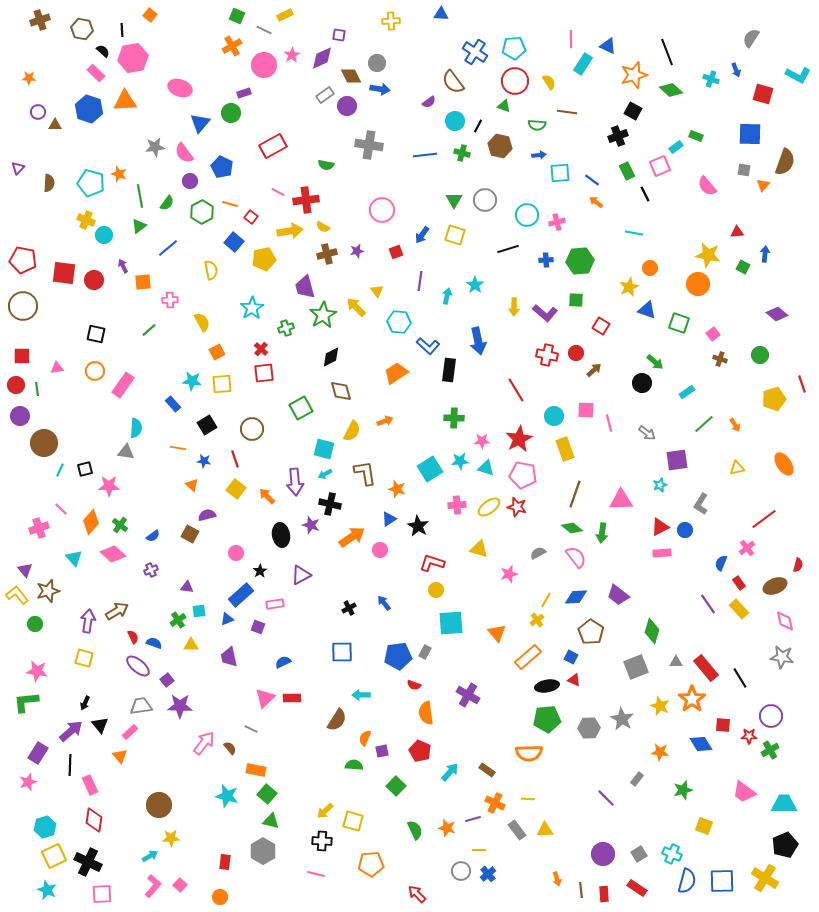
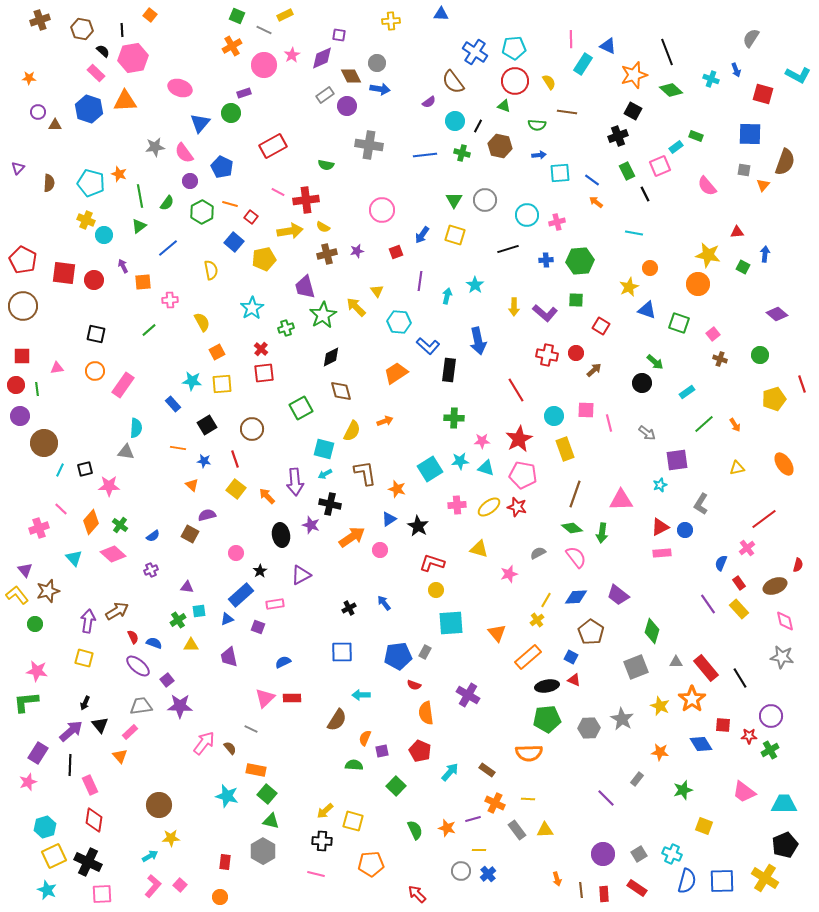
red pentagon at (23, 260): rotated 16 degrees clockwise
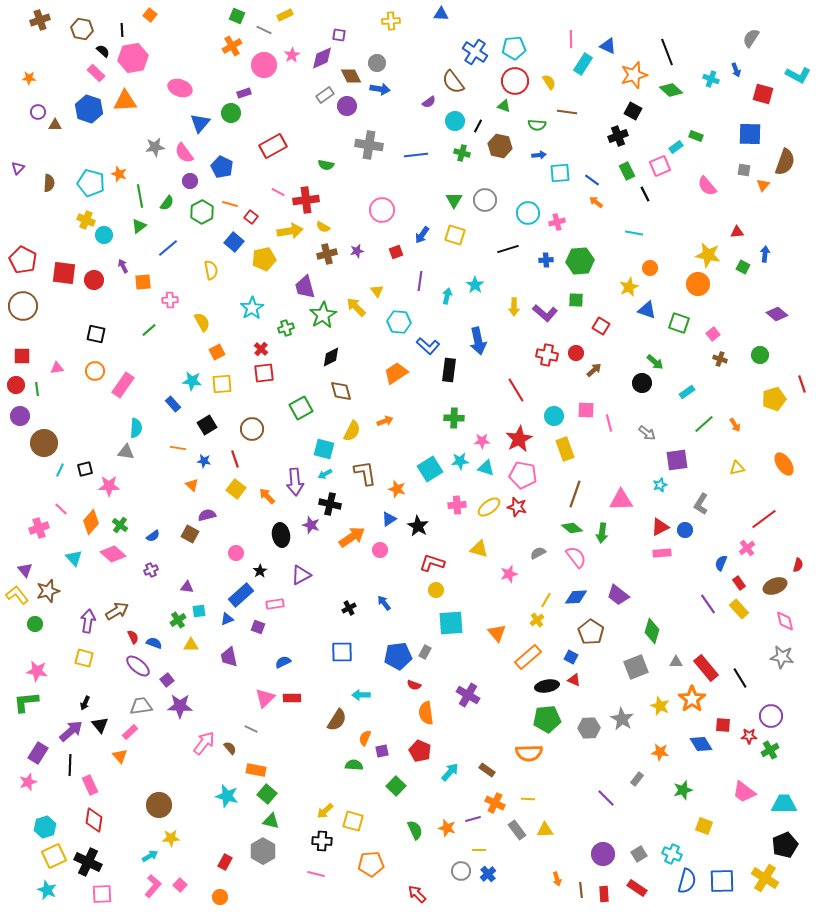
blue line at (425, 155): moved 9 px left
cyan circle at (527, 215): moved 1 px right, 2 px up
red rectangle at (225, 862): rotated 21 degrees clockwise
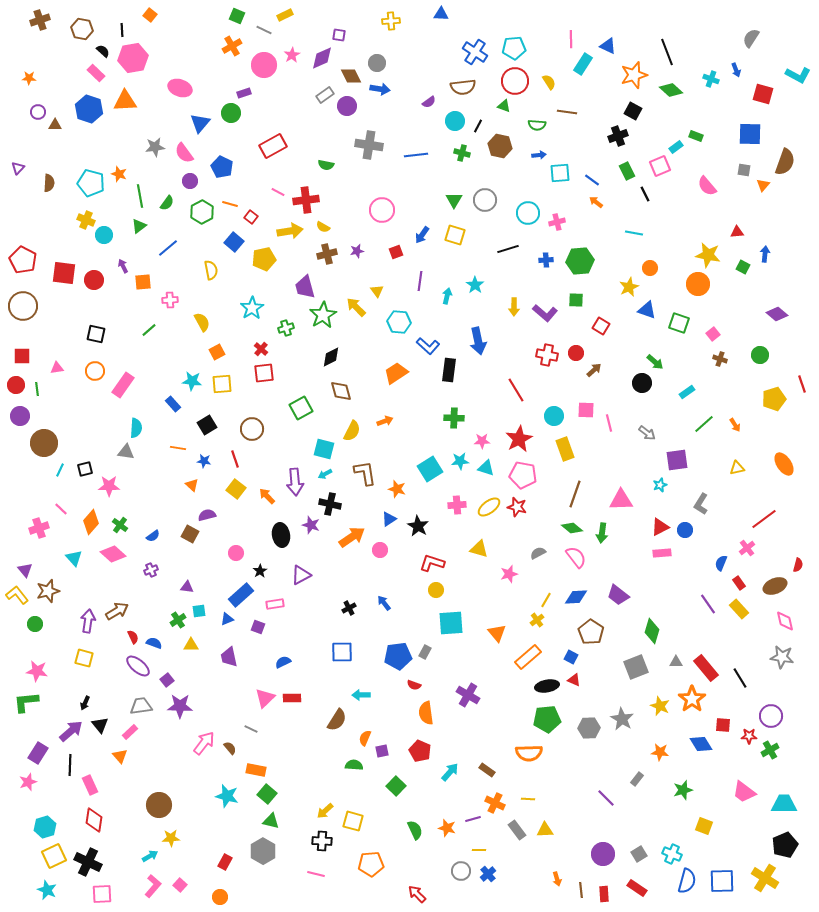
brown semicircle at (453, 82): moved 10 px right, 5 px down; rotated 60 degrees counterclockwise
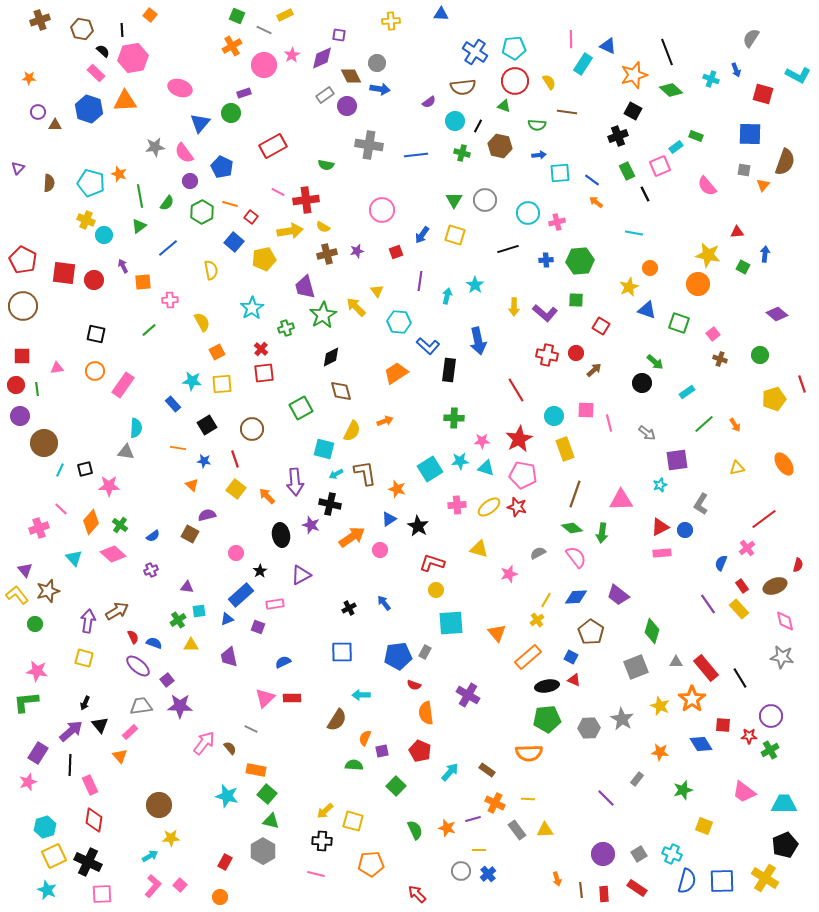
cyan arrow at (325, 474): moved 11 px right
red rectangle at (739, 583): moved 3 px right, 3 px down
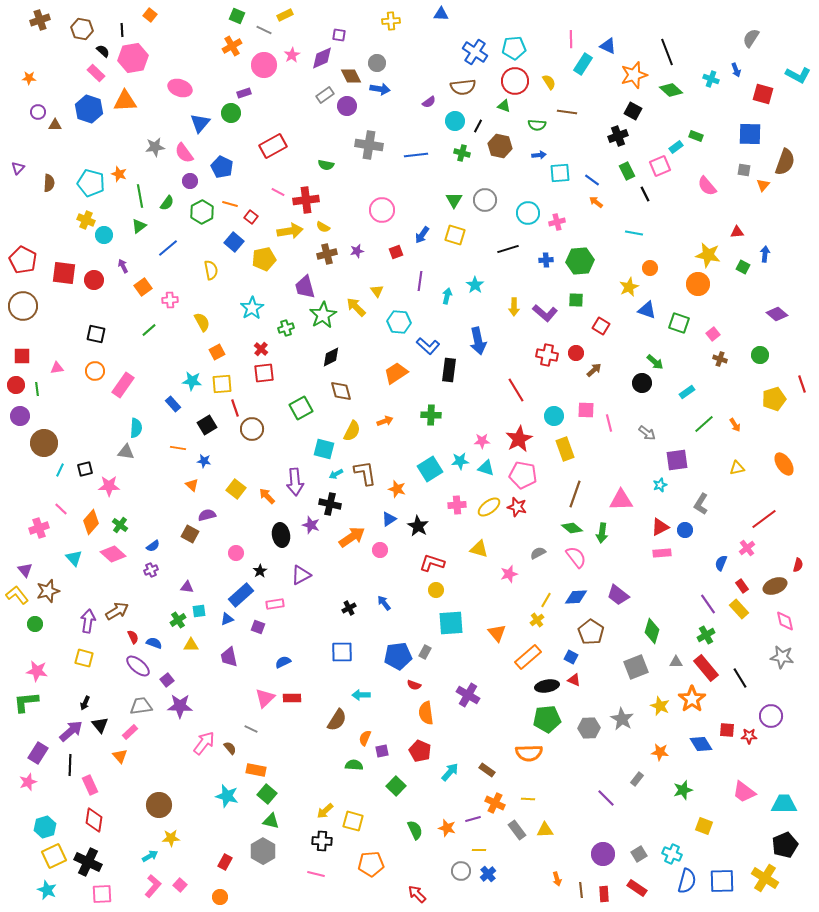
orange square at (143, 282): moved 5 px down; rotated 30 degrees counterclockwise
green cross at (454, 418): moved 23 px left, 3 px up
red line at (235, 459): moved 51 px up
blue semicircle at (153, 536): moved 10 px down
red square at (723, 725): moved 4 px right, 5 px down
green cross at (770, 750): moved 64 px left, 115 px up
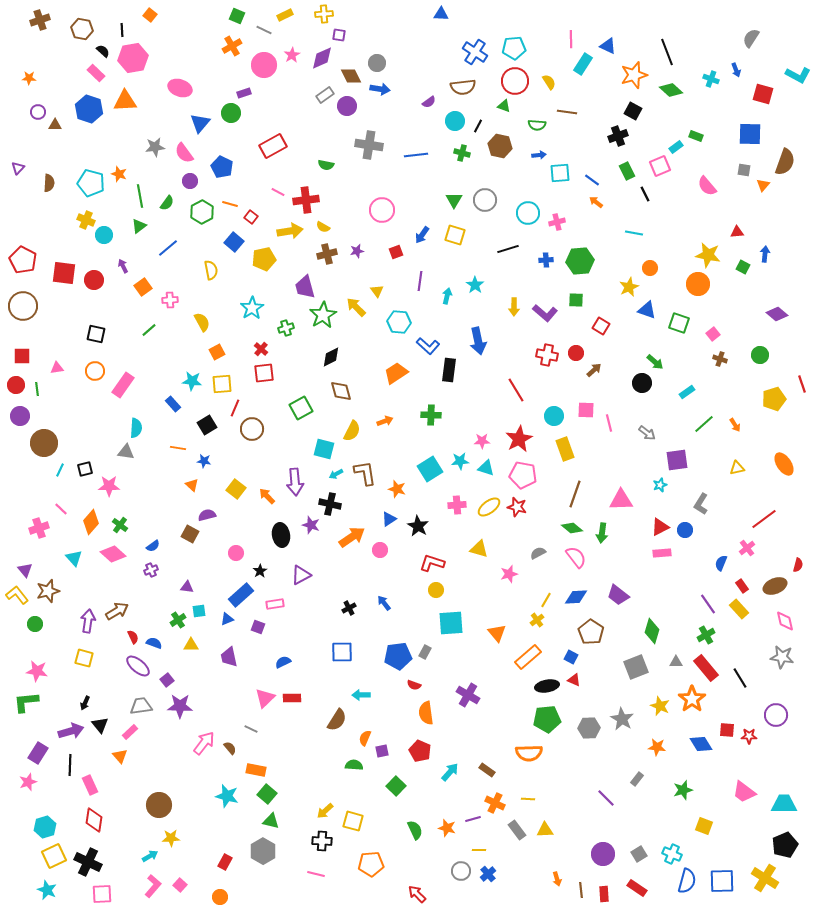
yellow cross at (391, 21): moved 67 px left, 7 px up
red line at (235, 408): rotated 42 degrees clockwise
purple circle at (771, 716): moved 5 px right, 1 px up
purple arrow at (71, 731): rotated 25 degrees clockwise
orange star at (660, 752): moved 3 px left, 5 px up
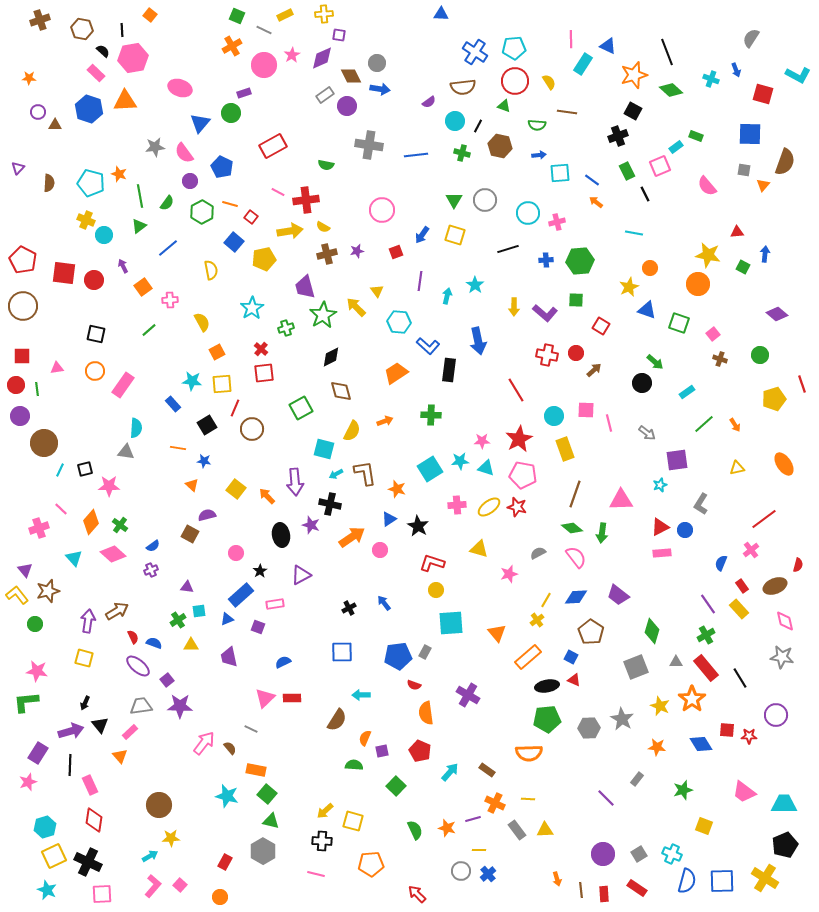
pink cross at (747, 548): moved 4 px right, 2 px down
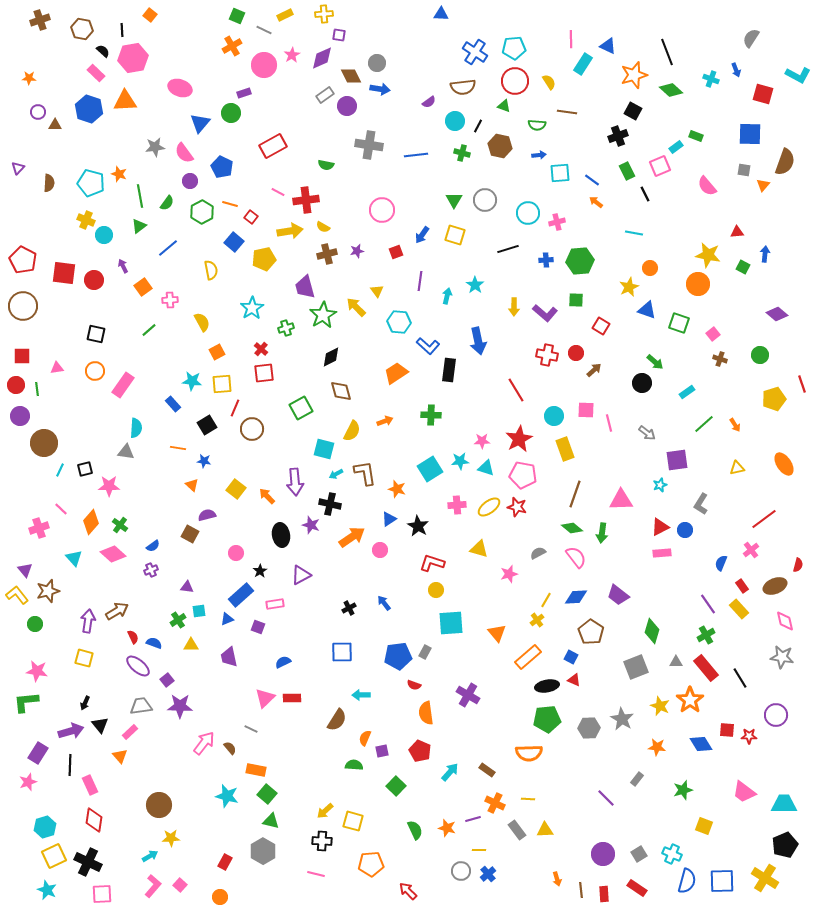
orange star at (692, 699): moved 2 px left, 1 px down
red arrow at (417, 894): moved 9 px left, 3 px up
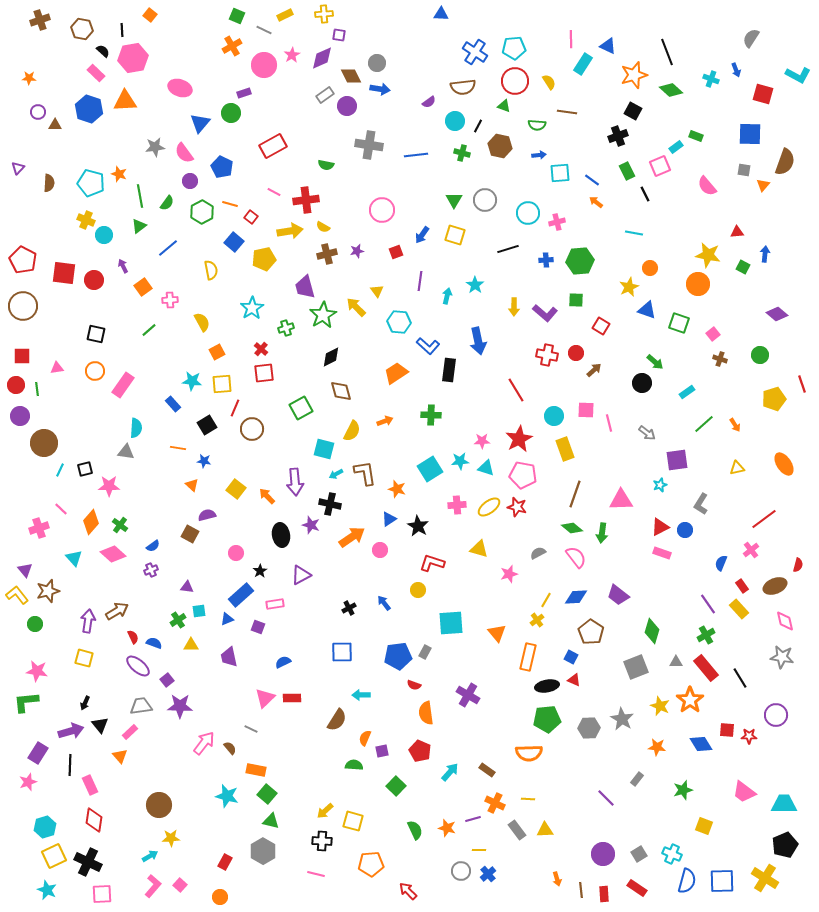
pink line at (278, 192): moved 4 px left
pink rectangle at (662, 553): rotated 24 degrees clockwise
yellow circle at (436, 590): moved 18 px left
orange rectangle at (528, 657): rotated 36 degrees counterclockwise
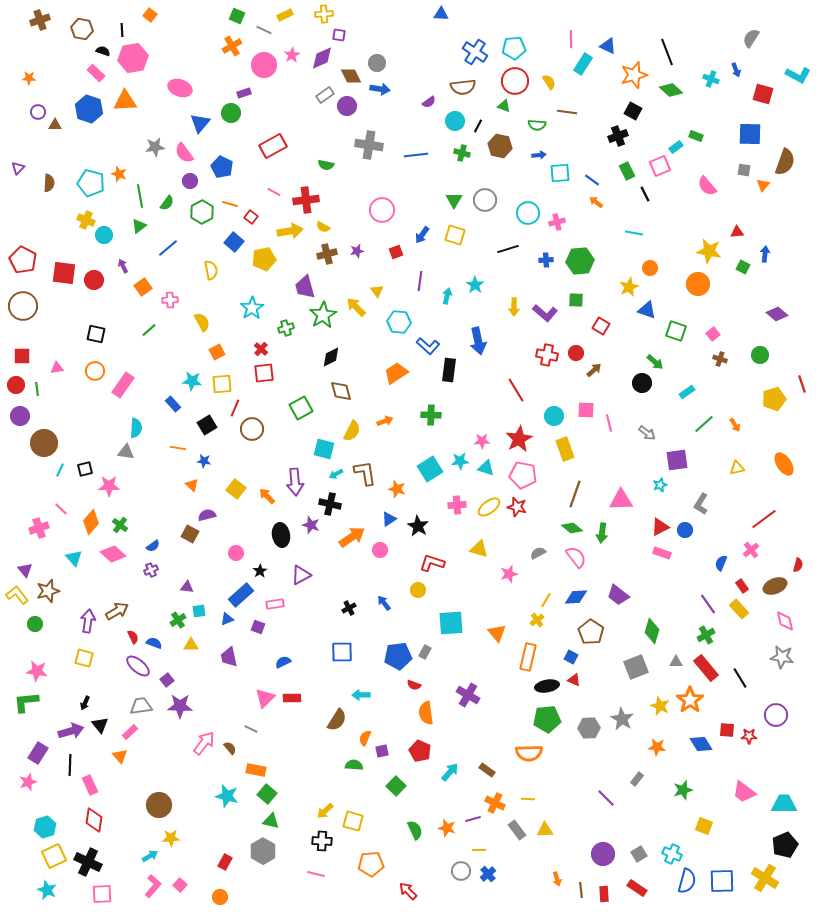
black semicircle at (103, 51): rotated 24 degrees counterclockwise
yellow star at (708, 255): moved 1 px right, 4 px up
green square at (679, 323): moved 3 px left, 8 px down
